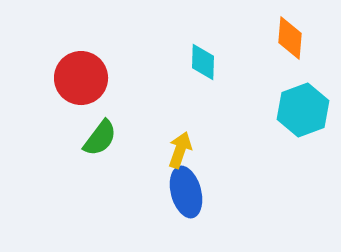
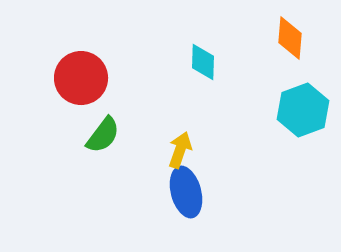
green semicircle: moved 3 px right, 3 px up
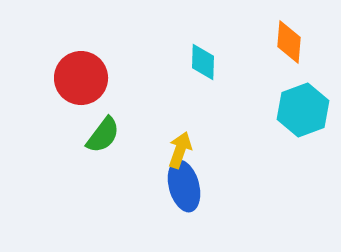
orange diamond: moved 1 px left, 4 px down
blue ellipse: moved 2 px left, 6 px up
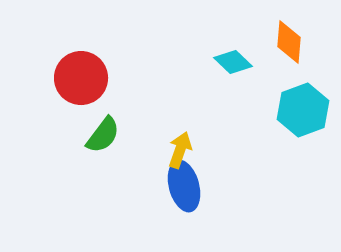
cyan diamond: moved 30 px right; rotated 48 degrees counterclockwise
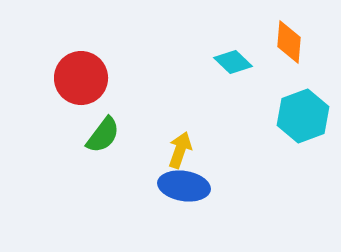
cyan hexagon: moved 6 px down
blue ellipse: rotated 66 degrees counterclockwise
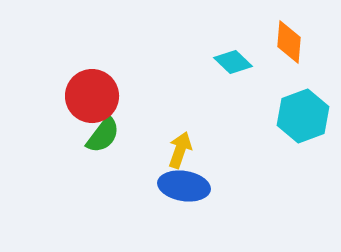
red circle: moved 11 px right, 18 px down
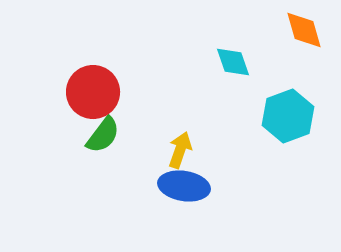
orange diamond: moved 15 px right, 12 px up; rotated 21 degrees counterclockwise
cyan diamond: rotated 27 degrees clockwise
red circle: moved 1 px right, 4 px up
cyan hexagon: moved 15 px left
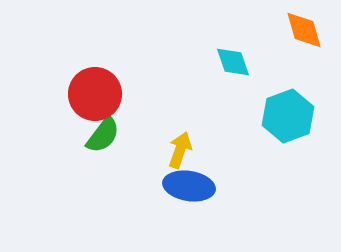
red circle: moved 2 px right, 2 px down
blue ellipse: moved 5 px right
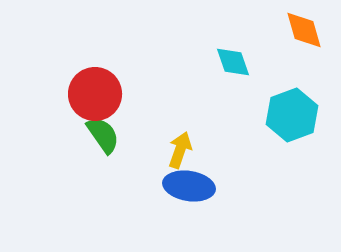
cyan hexagon: moved 4 px right, 1 px up
green semicircle: rotated 72 degrees counterclockwise
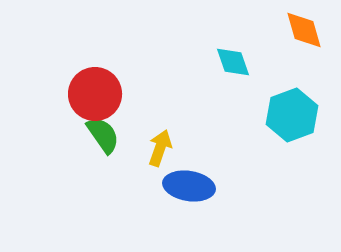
yellow arrow: moved 20 px left, 2 px up
